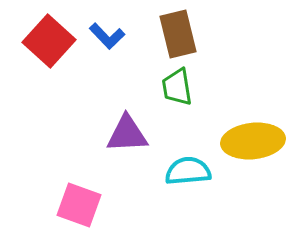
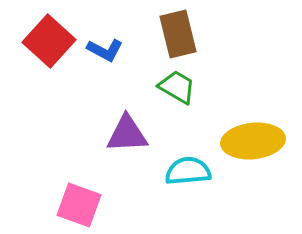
blue L-shape: moved 2 px left, 14 px down; rotated 18 degrees counterclockwise
green trapezoid: rotated 129 degrees clockwise
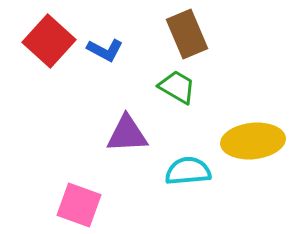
brown rectangle: moved 9 px right; rotated 9 degrees counterclockwise
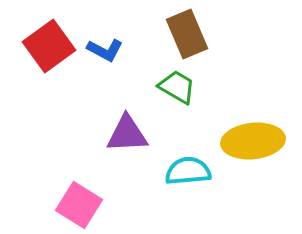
red square: moved 5 px down; rotated 12 degrees clockwise
pink square: rotated 12 degrees clockwise
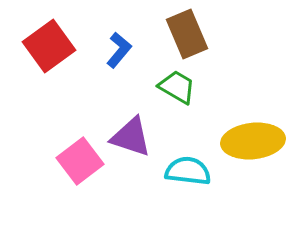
blue L-shape: moved 14 px right; rotated 78 degrees counterclockwise
purple triangle: moved 4 px right, 3 px down; rotated 21 degrees clockwise
cyan semicircle: rotated 12 degrees clockwise
pink square: moved 1 px right, 44 px up; rotated 21 degrees clockwise
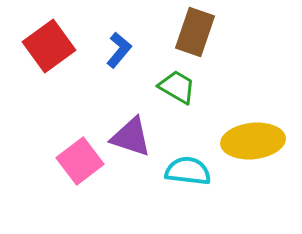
brown rectangle: moved 8 px right, 2 px up; rotated 42 degrees clockwise
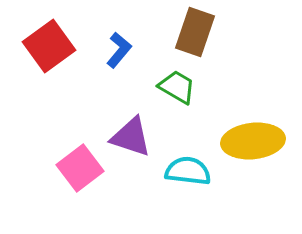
pink square: moved 7 px down
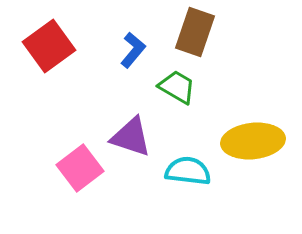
blue L-shape: moved 14 px right
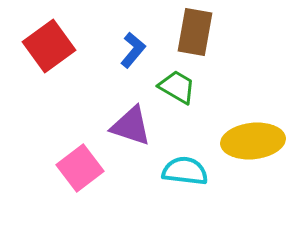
brown rectangle: rotated 9 degrees counterclockwise
purple triangle: moved 11 px up
cyan semicircle: moved 3 px left
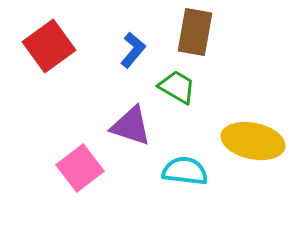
yellow ellipse: rotated 18 degrees clockwise
